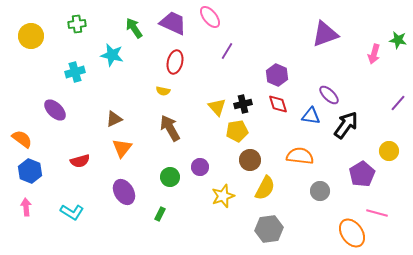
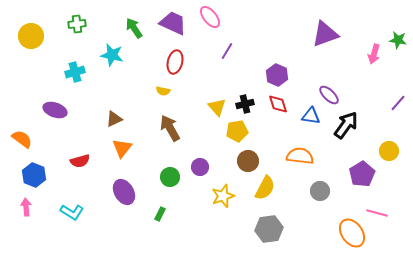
black cross at (243, 104): moved 2 px right
purple ellipse at (55, 110): rotated 25 degrees counterclockwise
brown circle at (250, 160): moved 2 px left, 1 px down
blue hexagon at (30, 171): moved 4 px right, 4 px down
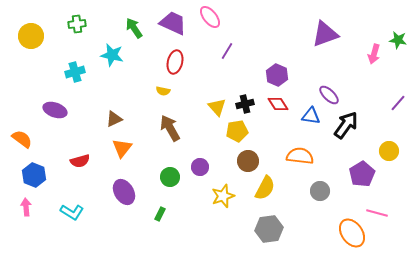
red diamond at (278, 104): rotated 15 degrees counterclockwise
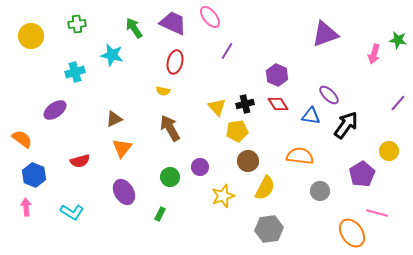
purple ellipse at (55, 110): rotated 55 degrees counterclockwise
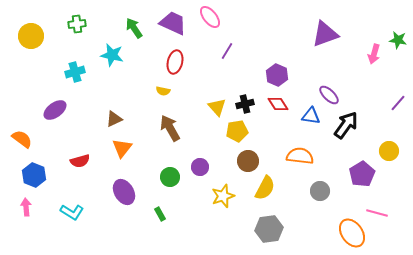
green rectangle at (160, 214): rotated 56 degrees counterclockwise
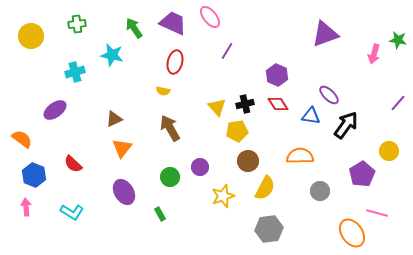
orange semicircle at (300, 156): rotated 8 degrees counterclockwise
red semicircle at (80, 161): moved 7 px left, 3 px down; rotated 60 degrees clockwise
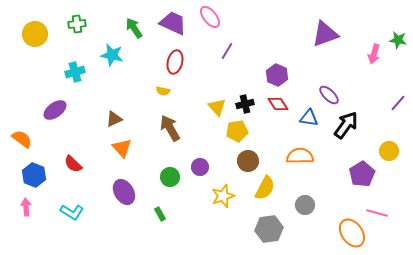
yellow circle at (31, 36): moved 4 px right, 2 px up
blue triangle at (311, 116): moved 2 px left, 2 px down
orange triangle at (122, 148): rotated 20 degrees counterclockwise
gray circle at (320, 191): moved 15 px left, 14 px down
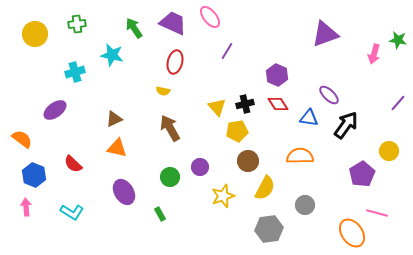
orange triangle at (122, 148): moved 5 px left; rotated 35 degrees counterclockwise
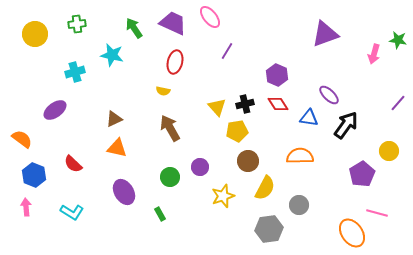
gray circle at (305, 205): moved 6 px left
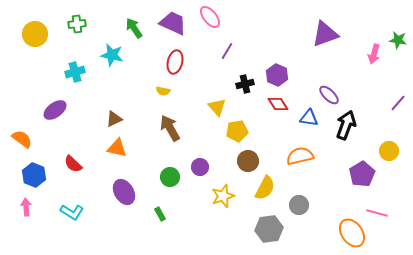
black cross at (245, 104): moved 20 px up
black arrow at (346, 125): rotated 16 degrees counterclockwise
orange semicircle at (300, 156): rotated 12 degrees counterclockwise
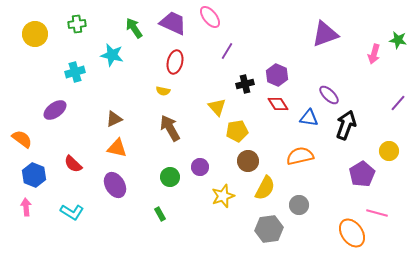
purple ellipse at (124, 192): moved 9 px left, 7 px up
